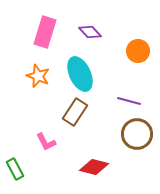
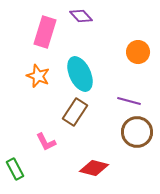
purple diamond: moved 9 px left, 16 px up
orange circle: moved 1 px down
brown circle: moved 2 px up
red diamond: moved 1 px down
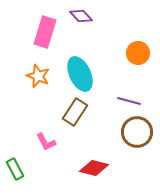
orange circle: moved 1 px down
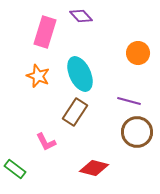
green rectangle: rotated 25 degrees counterclockwise
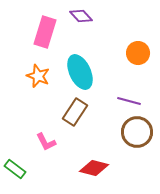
cyan ellipse: moved 2 px up
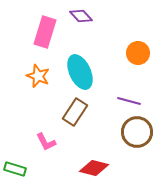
green rectangle: rotated 20 degrees counterclockwise
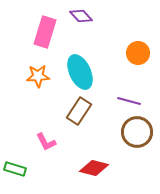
orange star: rotated 25 degrees counterclockwise
brown rectangle: moved 4 px right, 1 px up
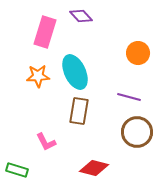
cyan ellipse: moved 5 px left
purple line: moved 4 px up
brown rectangle: rotated 24 degrees counterclockwise
green rectangle: moved 2 px right, 1 px down
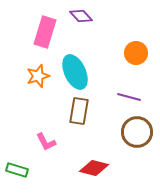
orange circle: moved 2 px left
orange star: rotated 15 degrees counterclockwise
